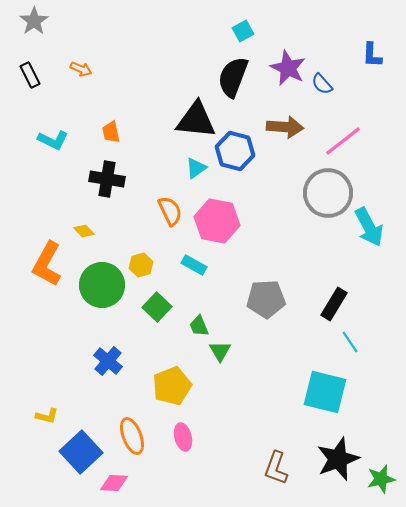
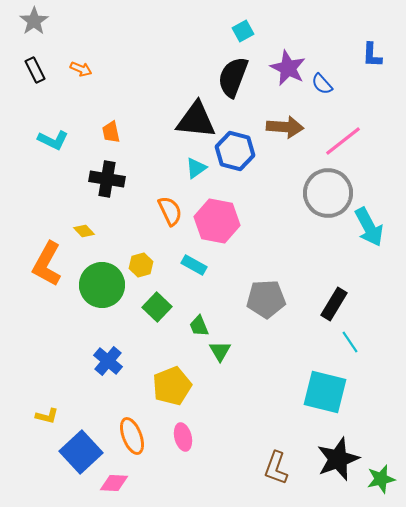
black rectangle at (30, 75): moved 5 px right, 5 px up
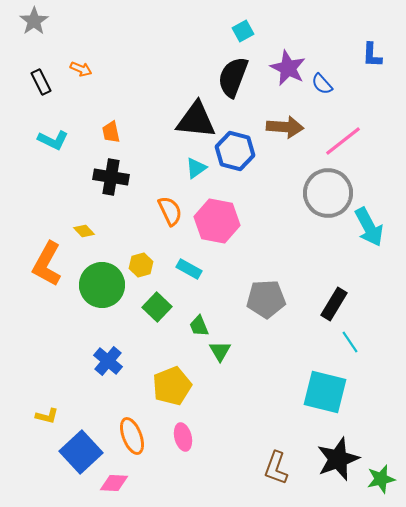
black rectangle at (35, 70): moved 6 px right, 12 px down
black cross at (107, 179): moved 4 px right, 2 px up
cyan rectangle at (194, 265): moved 5 px left, 4 px down
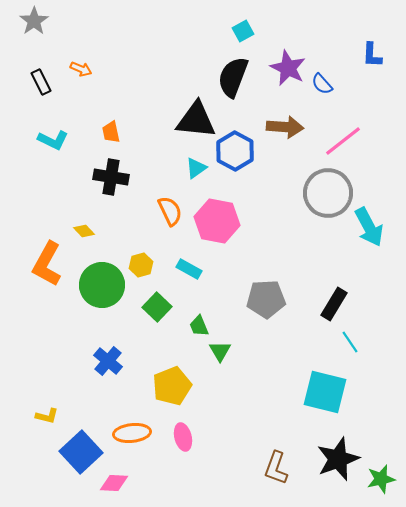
blue hexagon at (235, 151): rotated 15 degrees clockwise
orange ellipse at (132, 436): moved 3 px up; rotated 75 degrees counterclockwise
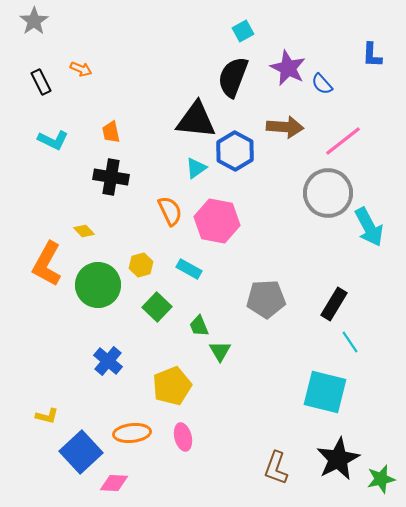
green circle at (102, 285): moved 4 px left
black star at (338, 459): rotated 6 degrees counterclockwise
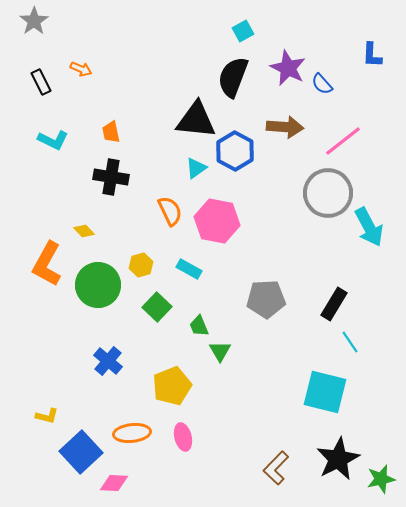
brown L-shape at (276, 468): rotated 24 degrees clockwise
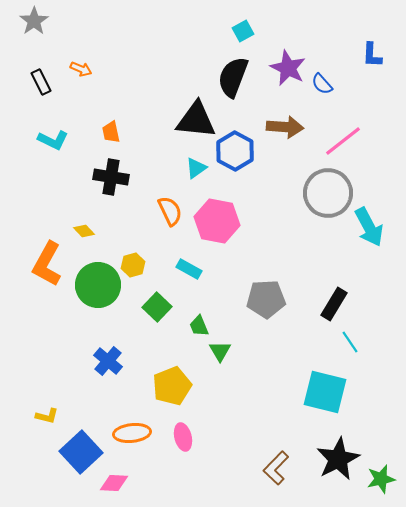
yellow hexagon at (141, 265): moved 8 px left
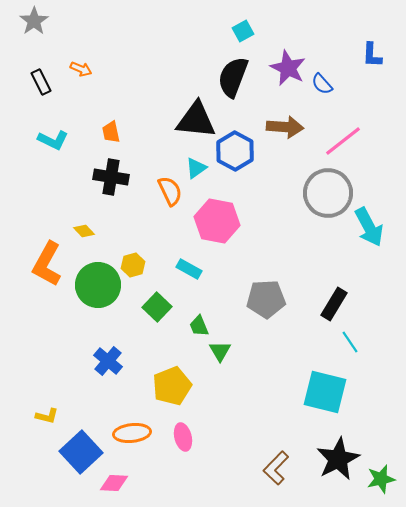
orange semicircle at (170, 211): moved 20 px up
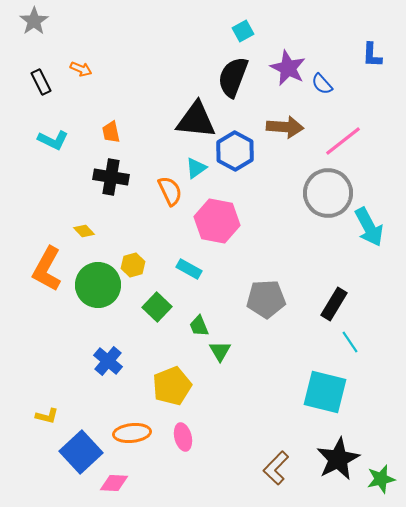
orange L-shape at (47, 264): moved 5 px down
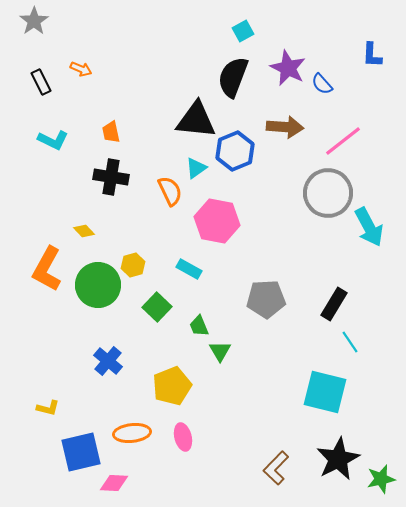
blue hexagon at (235, 151): rotated 9 degrees clockwise
yellow L-shape at (47, 416): moved 1 px right, 8 px up
blue square at (81, 452): rotated 30 degrees clockwise
